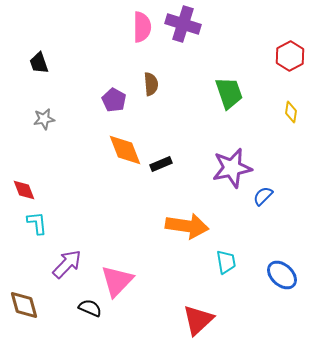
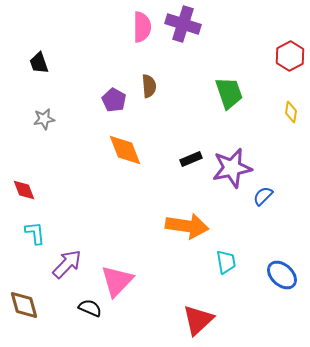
brown semicircle: moved 2 px left, 2 px down
black rectangle: moved 30 px right, 5 px up
cyan L-shape: moved 2 px left, 10 px down
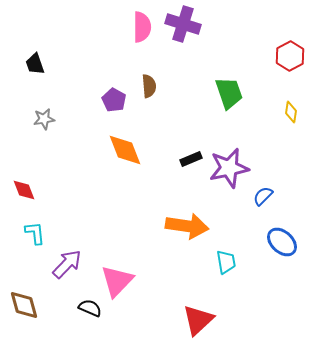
black trapezoid: moved 4 px left, 1 px down
purple star: moved 3 px left
blue ellipse: moved 33 px up
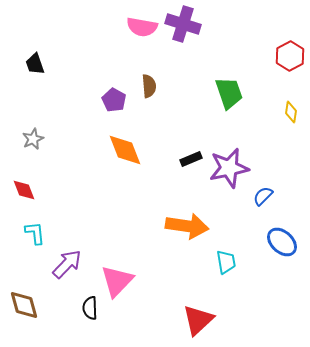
pink semicircle: rotated 100 degrees clockwise
gray star: moved 11 px left, 20 px down; rotated 15 degrees counterclockwise
black semicircle: rotated 115 degrees counterclockwise
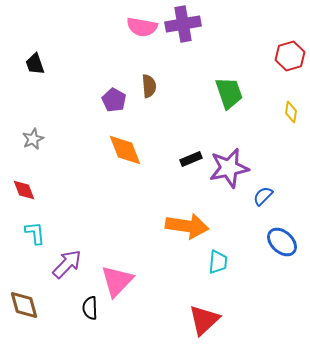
purple cross: rotated 28 degrees counterclockwise
red hexagon: rotated 12 degrees clockwise
cyan trapezoid: moved 8 px left; rotated 15 degrees clockwise
red triangle: moved 6 px right
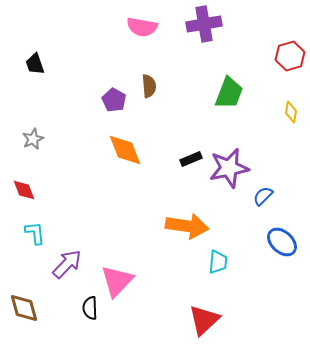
purple cross: moved 21 px right
green trapezoid: rotated 40 degrees clockwise
brown diamond: moved 3 px down
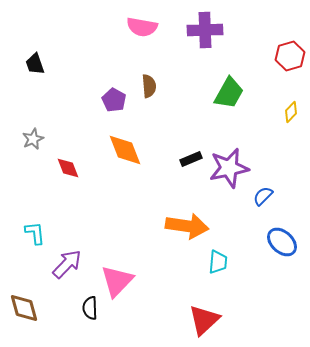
purple cross: moved 1 px right, 6 px down; rotated 8 degrees clockwise
green trapezoid: rotated 8 degrees clockwise
yellow diamond: rotated 35 degrees clockwise
red diamond: moved 44 px right, 22 px up
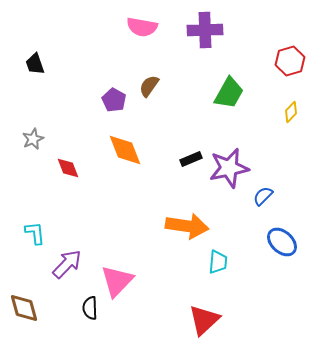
red hexagon: moved 5 px down
brown semicircle: rotated 140 degrees counterclockwise
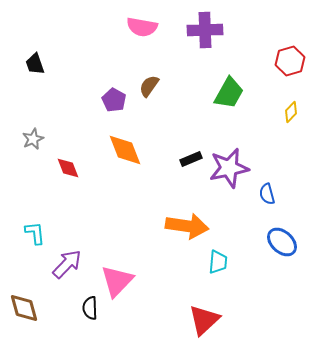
blue semicircle: moved 4 px right, 2 px up; rotated 60 degrees counterclockwise
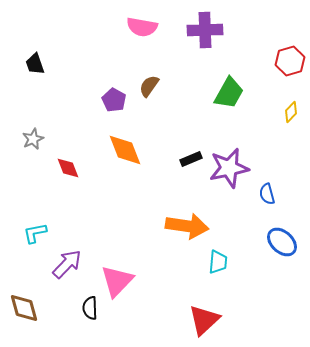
cyan L-shape: rotated 95 degrees counterclockwise
